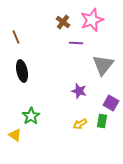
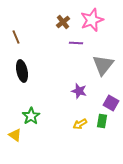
brown cross: rotated 16 degrees clockwise
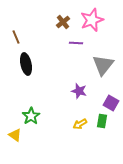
black ellipse: moved 4 px right, 7 px up
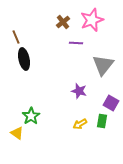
black ellipse: moved 2 px left, 5 px up
yellow triangle: moved 2 px right, 2 px up
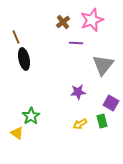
purple star: moved 1 px left, 1 px down; rotated 21 degrees counterclockwise
green rectangle: rotated 24 degrees counterclockwise
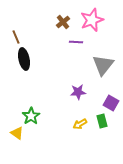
purple line: moved 1 px up
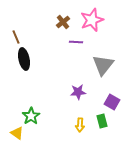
purple square: moved 1 px right, 1 px up
yellow arrow: moved 1 px down; rotated 56 degrees counterclockwise
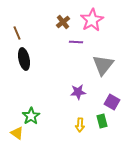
pink star: rotated 10 degrees counterclockwise
brown line: moved 1 px right, 4 px up
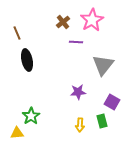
black ellipse: moved 3 px right, 1 px down
yellow triangle: rotated 40 degrees counterclockwise
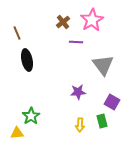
gray triangle: rotated 15 degrees counterclockwise
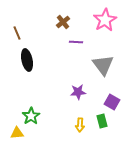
pink star: moved 13 px right
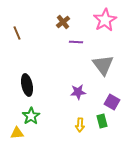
black ellipse: moved 25 px down
